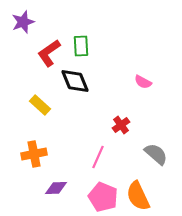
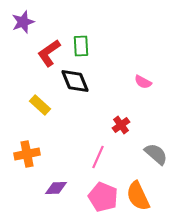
orange cross: moved 7 px left
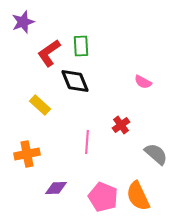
pink line: moved 11 px left, 15 px up; rotated 20 degrees counterclockwise
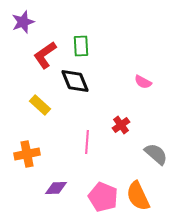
red L-shape: moved 4 px left, 2 px down
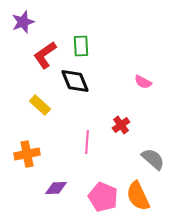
gray semicircle: moved 3 px left, 5 px down
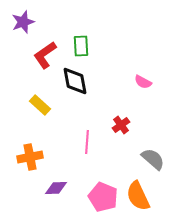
black diamond: rotated 12 degrees clockwise
orange cross: moved 3 px right, 3 px down
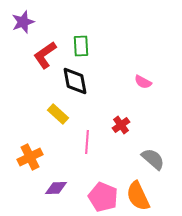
yellow rectangle: moved 18 px right, 9 px down
orange cross: rotated 15 degrees counterclockwise
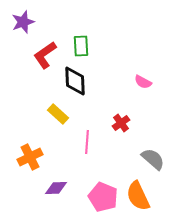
black diamond: rotated 8 degrees clockwise
red cross: moved 2 px up
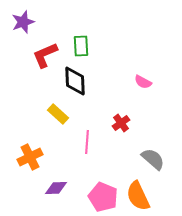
red L-shape: rotated 12 degrees clockwise
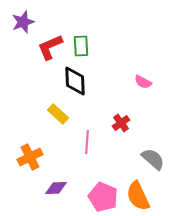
red L-shape: moved 5 px right, 8 px up
